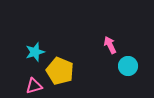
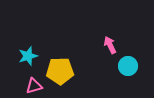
cyan star: moved 7 px left, 4 px down
yellow pentagon: rotated 24 degrees counterclockwise
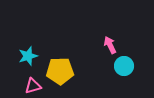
cyan circle: moved 4 px left
pink triangle: moved 1 px left
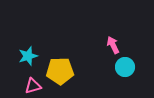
pink arrow: moved 3 px right
cyan circle: moved 1 px right, 1 px down
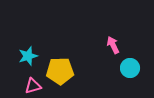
cyan circle: moved 5 px right, 1 px down
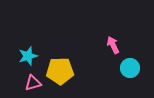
pink triangle: moved 3 px up
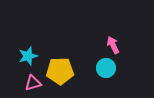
cyan circle: moved 24 px left
